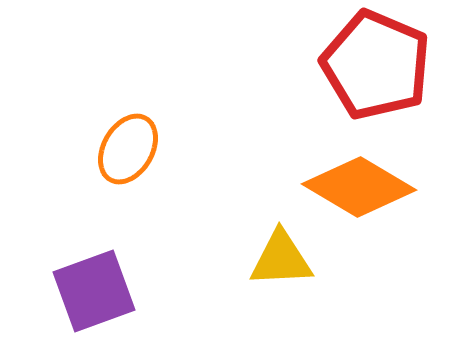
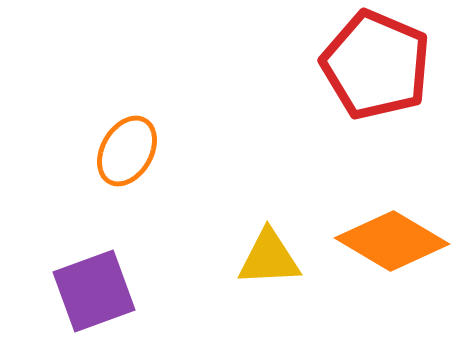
orange ellipse: moved 1 px left, 2 px down
orange diamond: moved 33 px right, 54 px down
yellow triangle: moved 12 px left, 1 px up
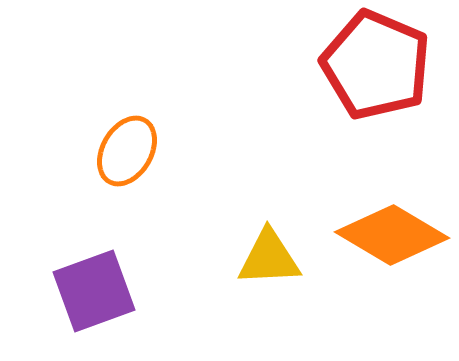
orange diamond: moved 6 px up
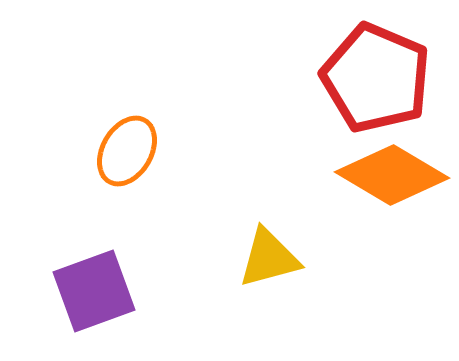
red pentagon: moved 13 px down
orange diamond: moved 60 px up
yellow triangle: rotated 12 degrees counterclockwise
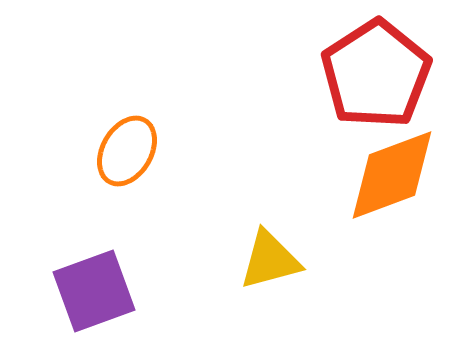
red pentagon: moved 4 px up; rotated 16 degrees clockwise
orange diamond: rotated 51 degrees counterclockwise
yellow triangle: moved 1 px right, 2 px down
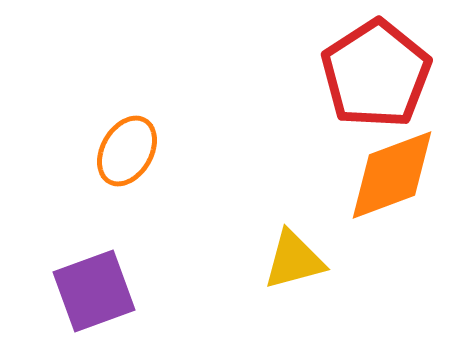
yellow triangle: moved 24 px right
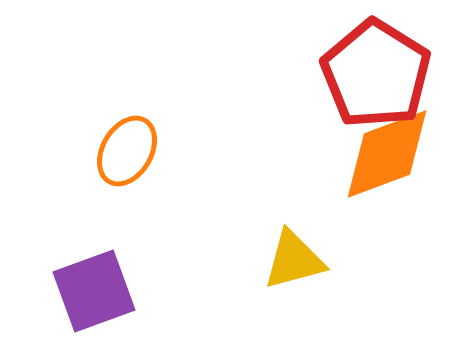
red pentagon: rotated 7 degrees counterclockwise
orange diamond: moved 5 px left, 21 px up
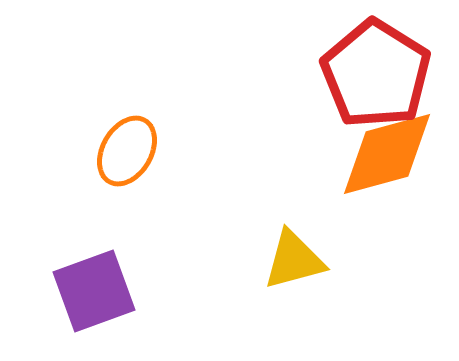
orange diamond: rotated 5 degrees clockwise
